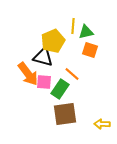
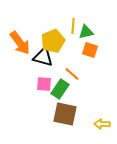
orange arrow: moved 8 px left, 31 px up
pink square: moved 2 px down
brown square: rotated 20 degrees clockwise
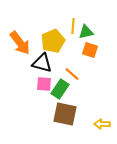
black triangle: moved 1 px left, 6 px down
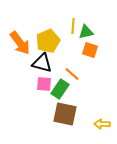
yellow pentagon: moved 5 px left
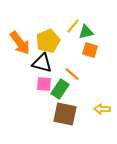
yellow line: rotated 35 degrees clockwise
yellow arrow: moved 15 px up
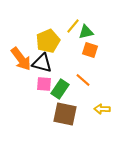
orange arrow: moved 1 px right, 16 px down
orange line: moved 11 px right, 6 px down
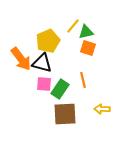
orange square: moved 2 px left, 2 px up
orange line: rotated 35 degrees clockwise
brown square: rotated 15 degrees counterclockwise
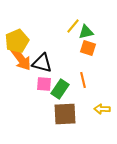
yellow pentagon: moved 31 px left
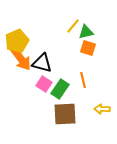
pink square: rotated 28 degrees clockwise
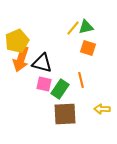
yellow line: moved 2 px down
green triangle: moved 5 px up
orange arrow: rotated 55 degrees clockwise
orange line: moved 2 px left
pink square: rotated 21 degrees counterclockwise
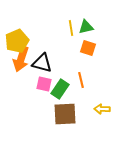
yellow line: moved 2 px left; rotated 49 degrees counterclockwise
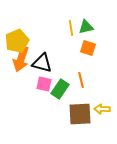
brown square: moved 15 px right
